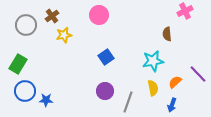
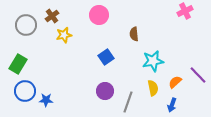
brown semicircle: moved 33 px left
purple line: moved 1 px down
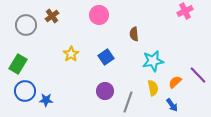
yellow star: moved 7 px right, 19 px down; rotated 21 degrees counterclockwise
blue arrow: rotated 56 degrees counterclockwise
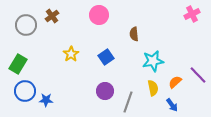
pink cross: moved 7 px right, 3 px down
